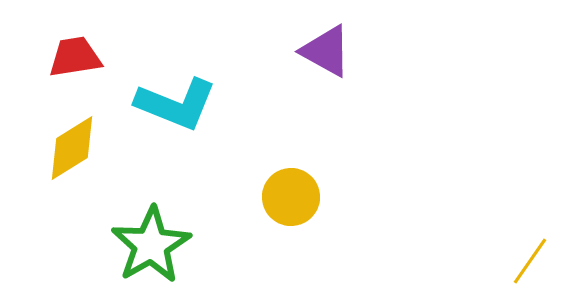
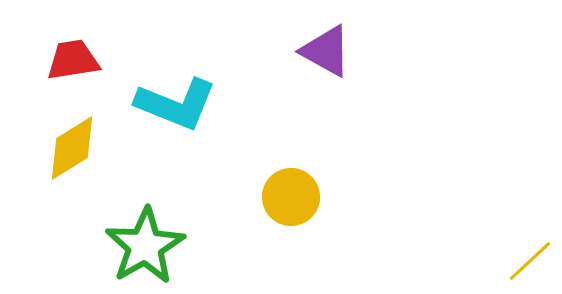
red trapezoid: moved 2 px left, 3 px down
green star: moved 6 px left, 1 px down
yellow line: rotated 12 degrees clockwise
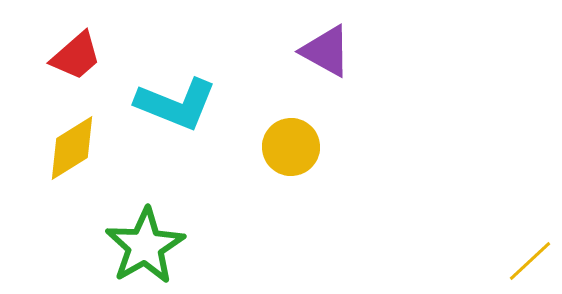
red trapezoid: moved 3 px right, 4 px up; rotated 148 degrees clockwise
yellow circle: moved 50 px up
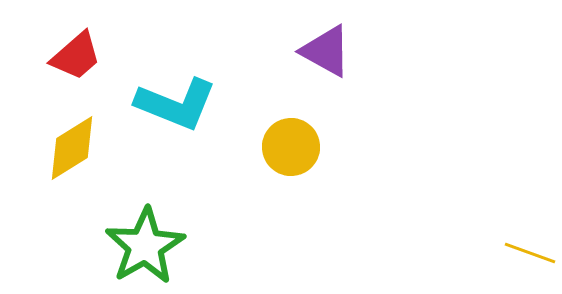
yellow line: moved 8 px up; rotated 63 degrees clockwise
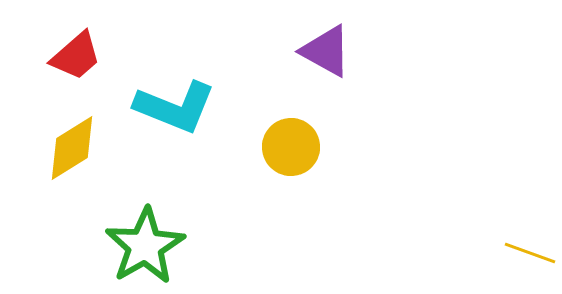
cyan L-shape: moved 1 px left, 3 px down
